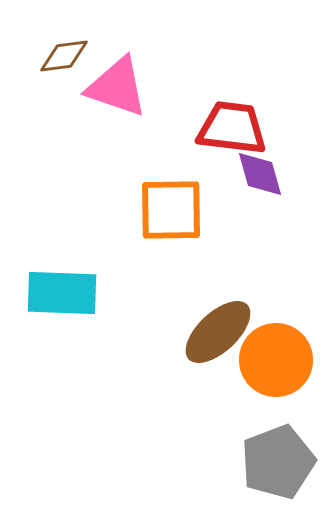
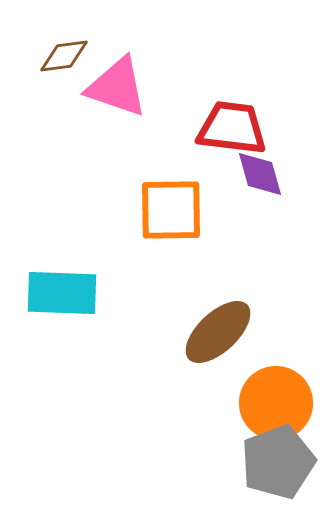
orange circle: moved 43 px down
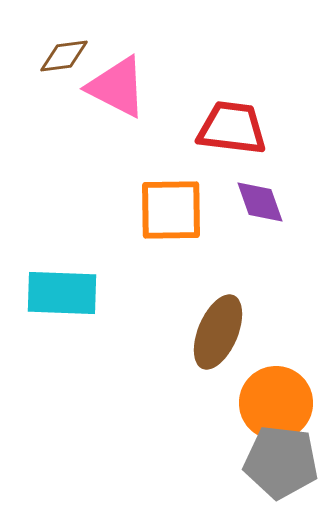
pink triangle: rotated 8 degrees clockwise
purple diamond: moved 28 px down; rotated 4 degrees counterclockwise
brown ellipse: rotated 24 degrees counterclockwise
gray pentagon: moved 3 px right; rotated 28 degrees clockwise
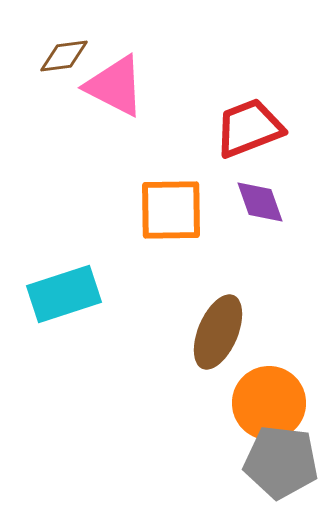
pink triangle: moved 2 px left, 1 px up
red trapezoid: moved 17 px right; rotated 28 degrees counterclockwise
cyan rectangle: moved 2 px right, 1 px down; rotated 20 degrees counterclockwise
orange circle: moved 7 px left
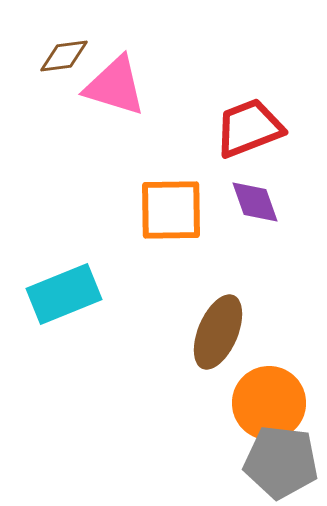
pink triangle: rotated 10 degrees counterclockwise
purple diamond: moved 5 px left
cyan rectangle: rotated 4 degrees counterclockwise
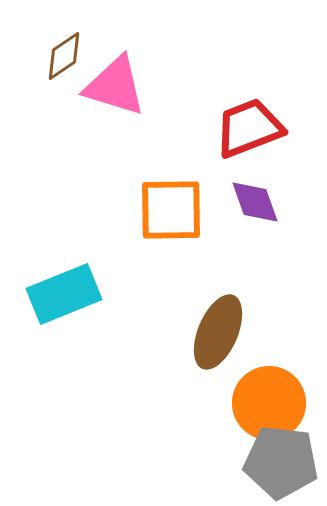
brown diamond: rotated 27 degrees counterclockwise
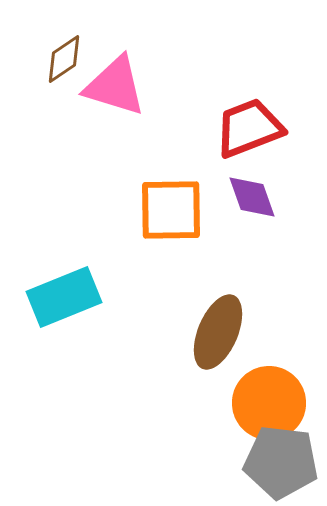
brown diamond: moved 3 px down
purple diamond: moved 3 px left, 5 px up
cyan rectangle: moved 3 px down
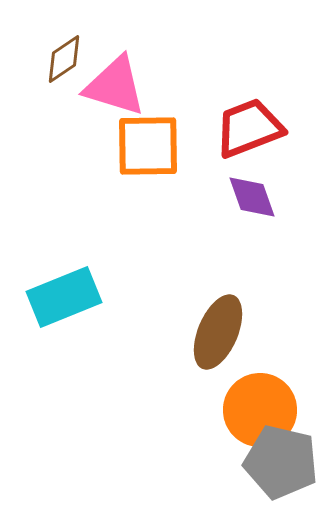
orange square: moved 23 px left, 64 px up
orange circle: moved 9 px left, 7 px down
gray pentagon: rotated 6 degrees clockwise
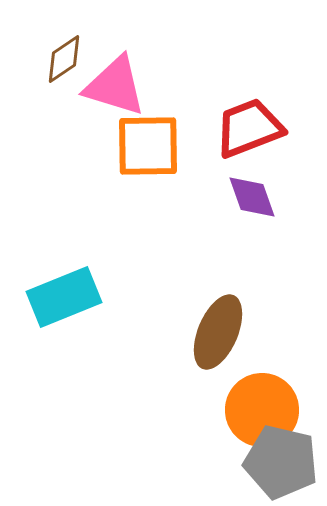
orange circle: moved 2 px right
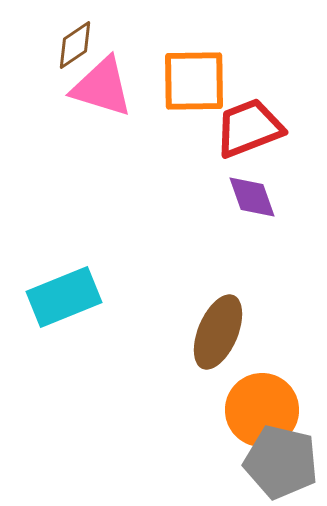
brown diamond: moved 11 px right, 14 px up
pink triangle: moved 13 px left, 1 px down
orange square: moved 46 px right, 65 px up
